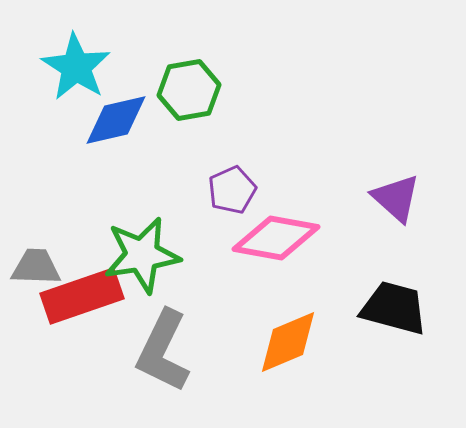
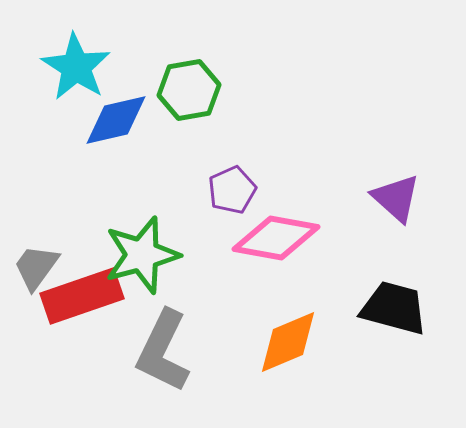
green star: rotated 6 degrees counterclockwise
gray trapezoid: rotated 56 degrees counterclockwise
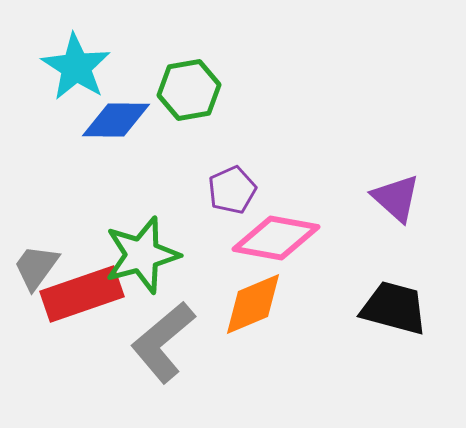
blue diamond: rotated 14 degrees clockwise
red rectangle: moved 2 px up
orange diamond: moved 35 px left, 38 px up
gray L-shape: moved 9 px up; rotated 24 degrees clockwise
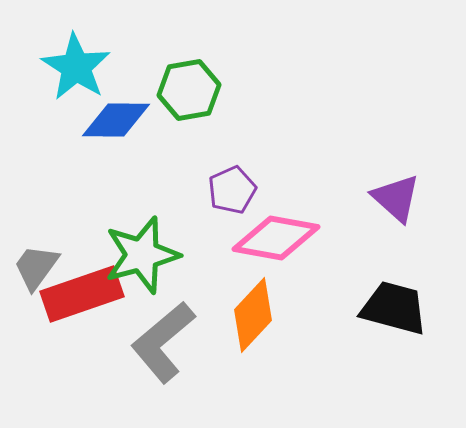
orange diamond: moved 11 px down; rotated 24 degrees counterclockwise
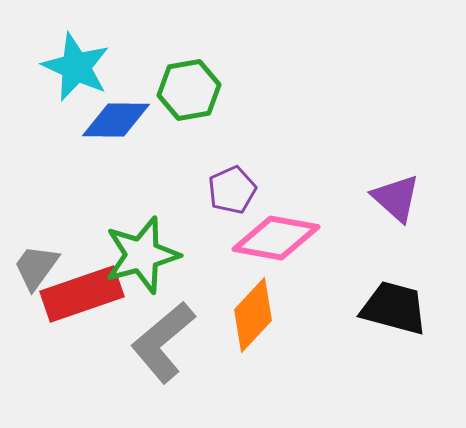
cyan star: rotated 8 degrees counterclockwise
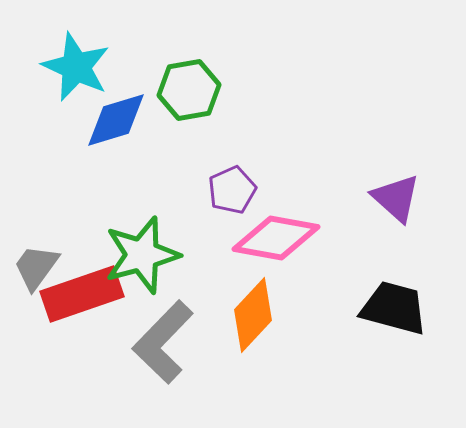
blue diamond: rotated 18 degrees counterclockwise
gray L-shape: rotated 6 degrees counterclockwise
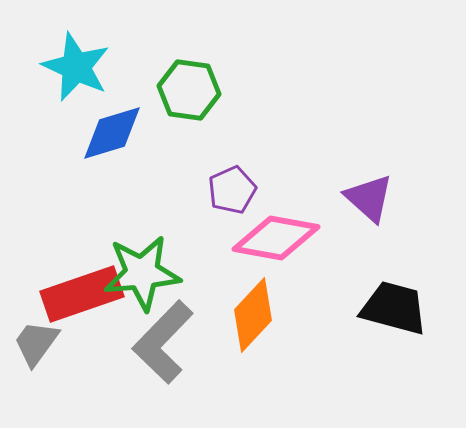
green hexagon: rotated 18 degrees clockwise
blue diamond: moved 4 px left, 13 px down
purple triangle: moved 27 px left
green star: moved 18 px down; rotated 10 degrees clockwise
gray trapezoid: moved 76 px down
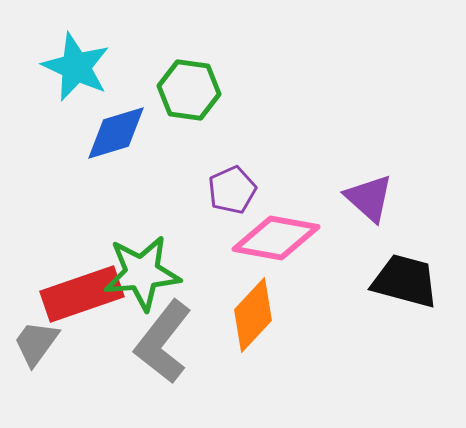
blue diamond: moved 4 px right
black trapezoid: moved 11 px right, 27 px up
gray L-shape: rotated 6 degrees counterclockwise
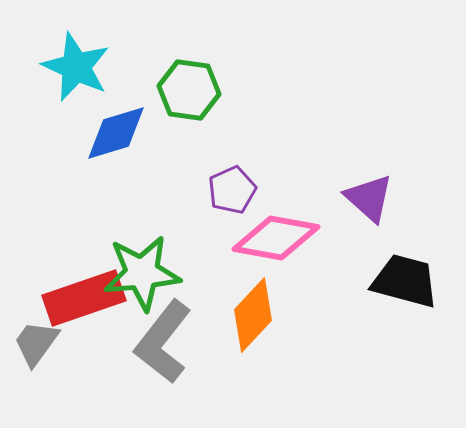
red rectangle: moved 2 px right, 4 px down
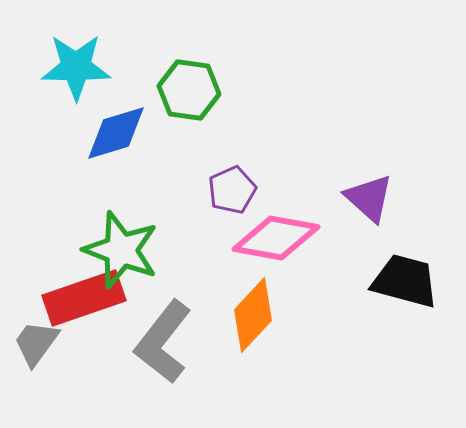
cyan star: rotated 24 degrees counterclockwise
green star: moved 21 px left, 23 px up; rotated 26 degrees clockwise
